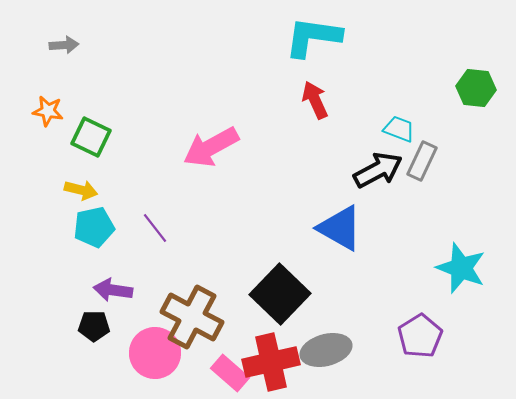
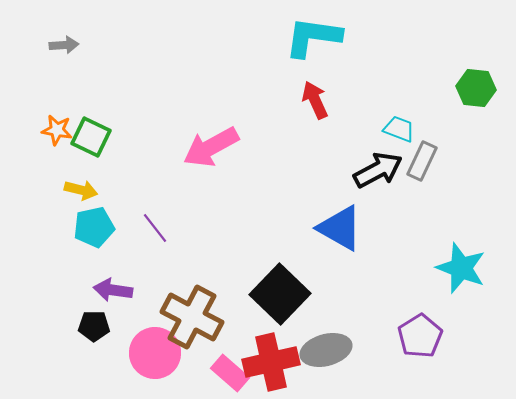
orange star: moved 9 px right, 19 px down
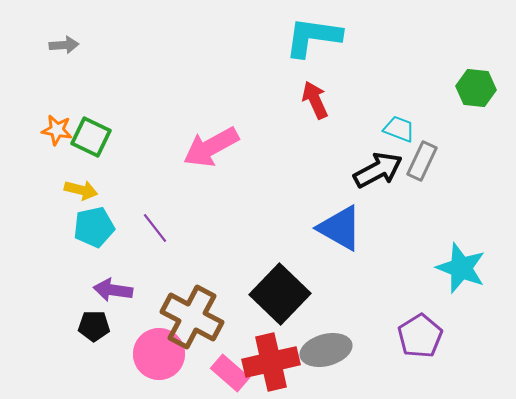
pink circle: moved 4 px right, 1 px down
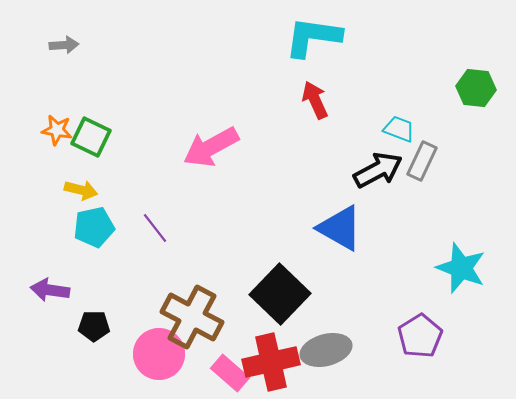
purple arrow: moved 63 px left
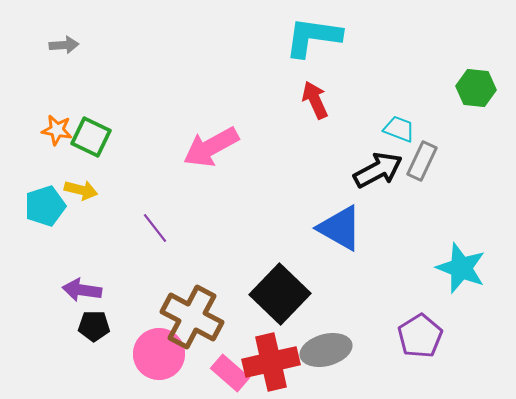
cyan pentagon: moved 49 px left, 21 px up; rotated 6 degrees counterclockwise
purple arrow: moved 32 px right
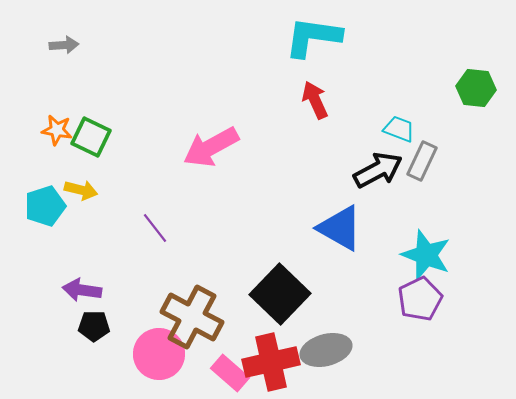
cyan star: moved 35 px left, 13 px up
purple pentagon: moved 37 px up; rotated 6 degrees clockwise
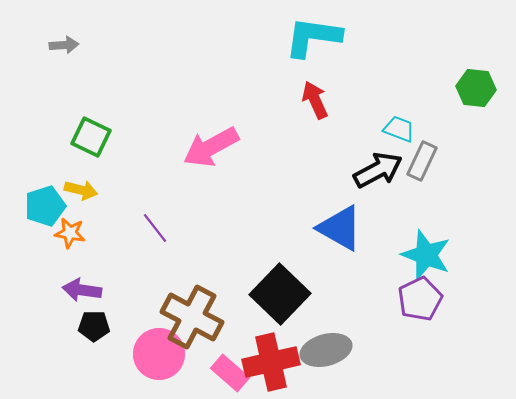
orange star: moved 13 px right, 103 px down
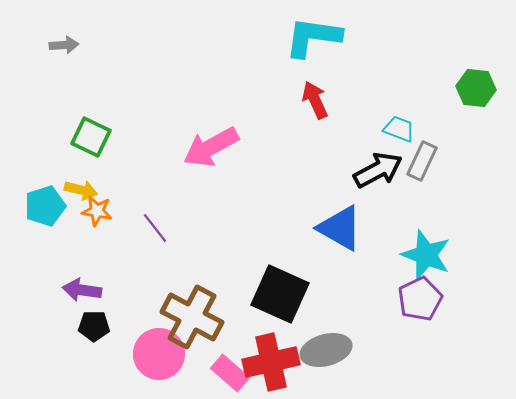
orange star: moved 27 px right, 22 px up
black square: rotated 20 degrees counterclockwise
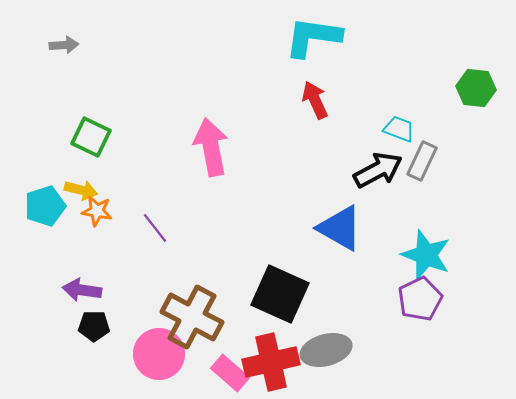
pink arrow: rotated 108 degrees clockwise
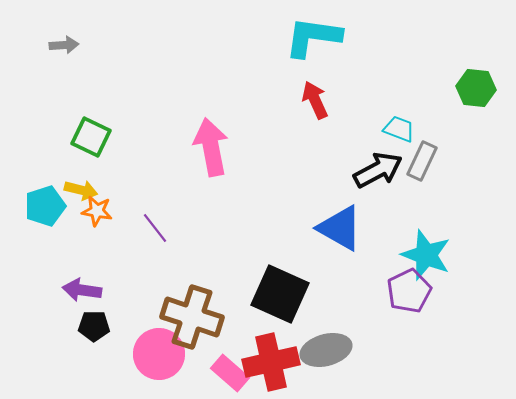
purple pentagon: moved 11 px left, 8 px up
brown cross: rotated 10 degrees counterclockwise
